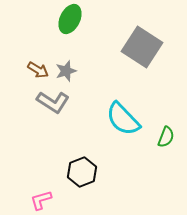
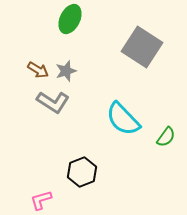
green semicircle: rotated 15 degrees clockwise
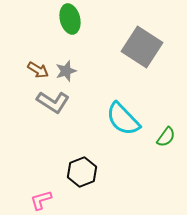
green ellipse: rotated 40 degrees counterclockwise
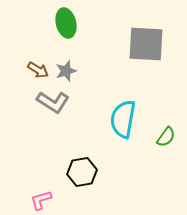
green ellipse: moved 4 px left, 4 px down
gray square: moved 4 px right, 3 px up; rotated 30 degrees counterclockwise
cyan semicircle: rotated 54 degrees clockwise
black hexagon: rotated 12 degrees clockwise
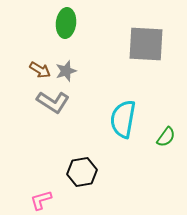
green ellipse: rotated 20 degrees clockwise
brown arrow: moved 2 px right
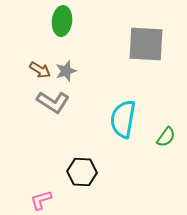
green ellipse: moved 4 px left, 2 px up
black hexagon: rotated 12 degrees clockwise
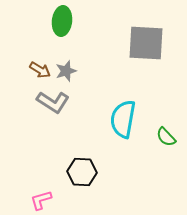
gray square: moved 1 px up
green semicircle: rotated 100 degrees clockwise
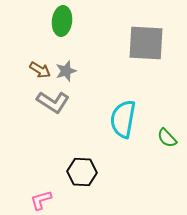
green semicircle: moved 1 px right, 1 px down
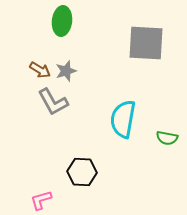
gray L-shape: rotated 28 degrees clockwise
green semicircle: rotated 35 degrees counterclockwise
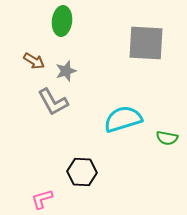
brown arrow: moved 6 px left, 9 px up
cyan semicircle: rotated 63 degrees clockwise
pink L-shape: moved 1 px right, 1 px up
